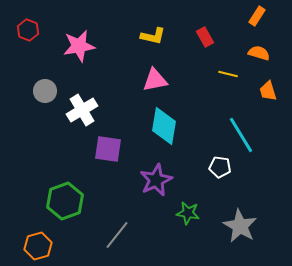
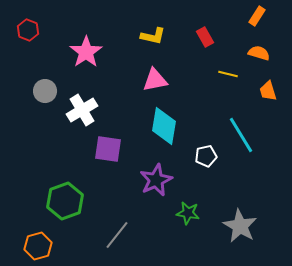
pink star: moved 7 px right, 6 px down; rotated 24 degrees counterclockwise
white pentagon: moved 14 px left, 11 px up; rotated 20 degrees counterclockwise
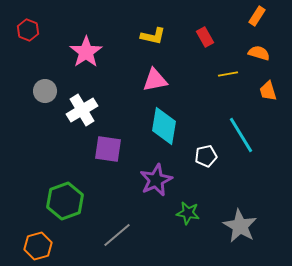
yellow line: rotated 24 degrees counterclockwise
gray line: rotated 12 degrees clockwise
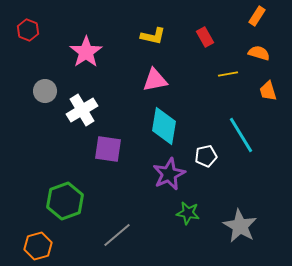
purple star: moved 13 px right, 6 px up
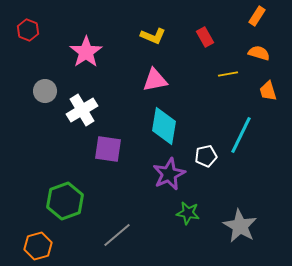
yellow L-shape: rotated 10 degrees clockwise
cyan line: rotated 57 degrees clockwise
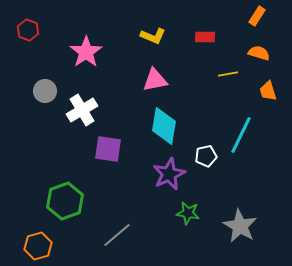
red rectangle: rotated 60 degrees counterclockwise
